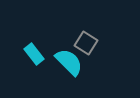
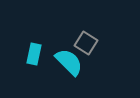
cyan rectangle: rotated 50 degrees clockwise
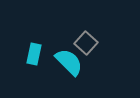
gray square: rotated 10 degrees clockwise
